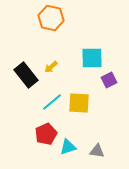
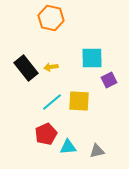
yellow arrow: rotated 32 degrees clockwise
black rectangle: moved 7 px up
yellow square: moved 2 px up
cyan triangle: rotated 12 degrees clockwise
gray triangle: rotated 21 degrees counterclockwise
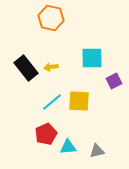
purple square: moved 5 px right, 1 px down
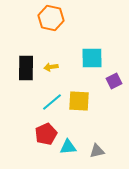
black rectangle: rotated 40 degrees clockwise
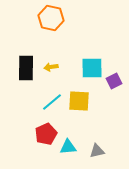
cyan square: moved 10 px down
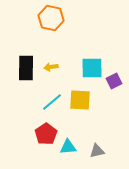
yellow square: moved 1 px right, 1 px up
red pentagon: rotated 10 degrees counterclockwise
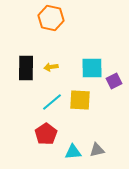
cyan triangle: moved 5 px right, 5 px down
gray triangle: moved 1 px up
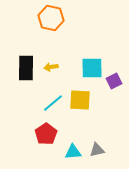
cyan line: moved 1 px right, 1 px down
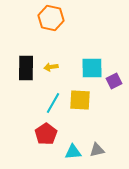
cyan line: rotated 20 degrees counterclockwise
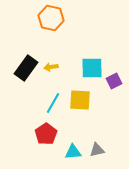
black rectangle: rotated 35 degrees clockwise
